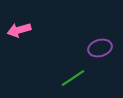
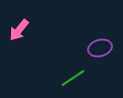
pink arrow: rotated 35 degrees counterclockwise
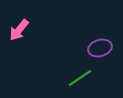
green line: moved 7 px right
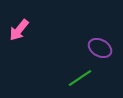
purple ellipse: rotated 45 degrees clockwise
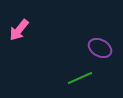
green line: rotated 10 degrees clockwise
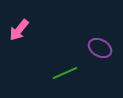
green line: moved 15 px left, 5 px up
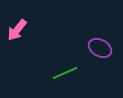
pink arrow: moved 2 px left
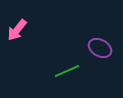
green line: moved 2 px right, 2 px up
